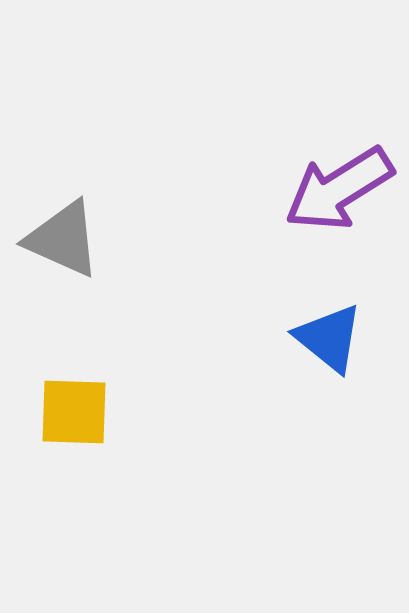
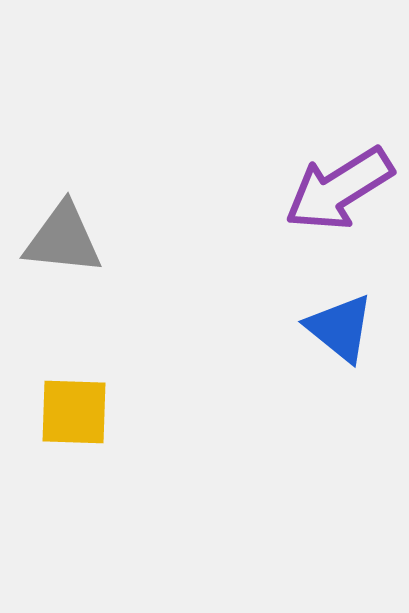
gray triangle: rotated 18 degrees counterclockwise
blue triangle: moved 11 px right, 10 px up
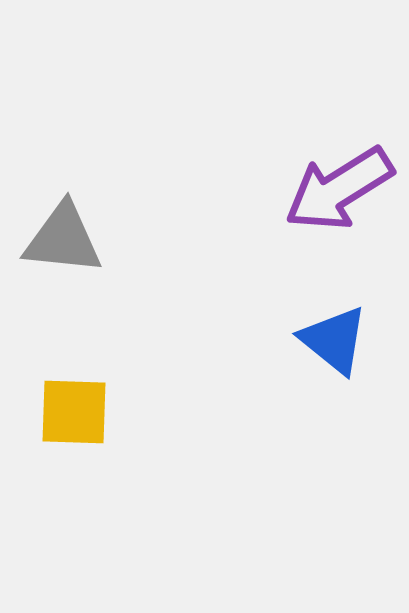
blue triangle: moved 6 px left, 12 px down
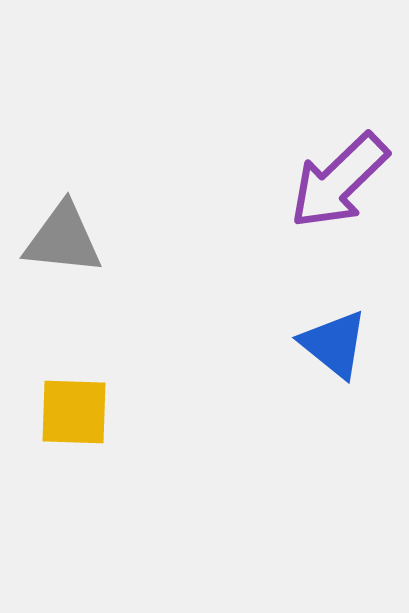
purple arrow: moved 8 px up; rotated 12 degrees counterclockwise
blue triangle: moved 4 px down
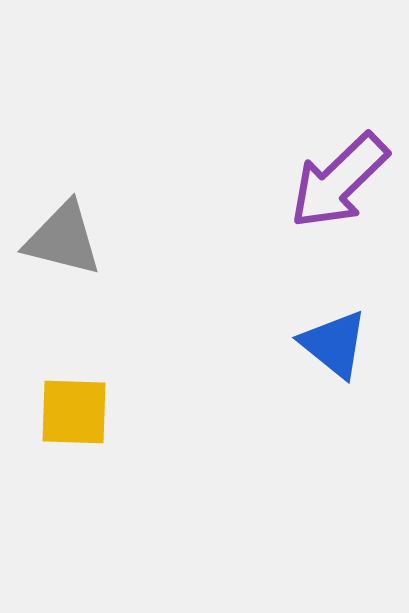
gray triangle: rotated 8 degrees clockwise
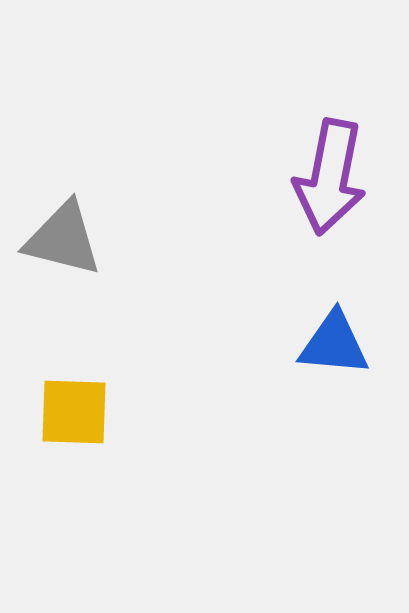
purple arrow: moved 9 px left, 4 px up; rotated 35 degrees counterclockwise
blue triangle: rotated 34 degrees counterclockwise
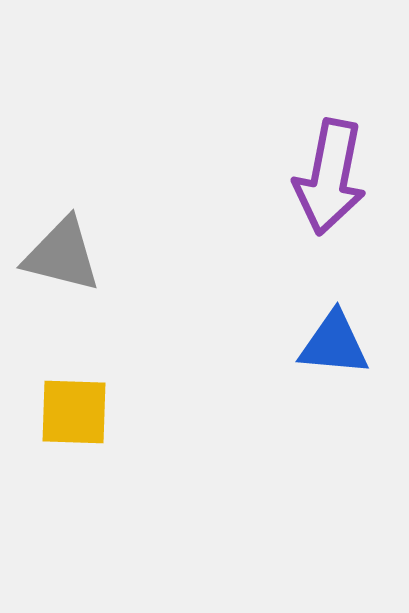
gray triangle: moved 1 px left, 16 px down
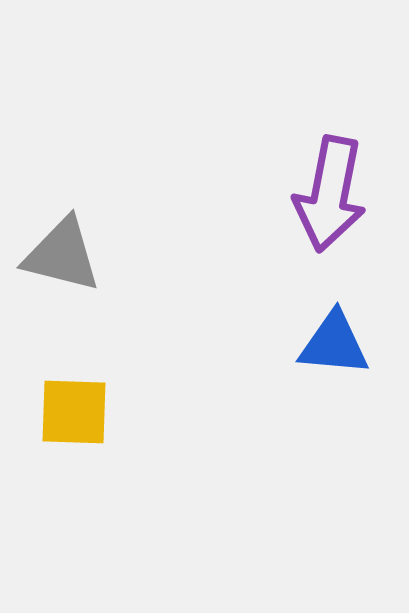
purple arrow: moved 17 px down
